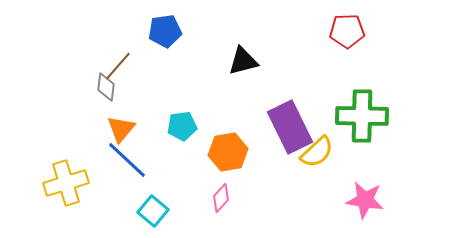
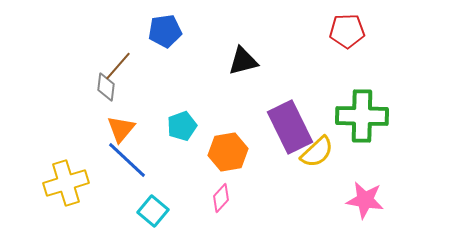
cyan pentagon: rotated 12 degrees counterclockwise
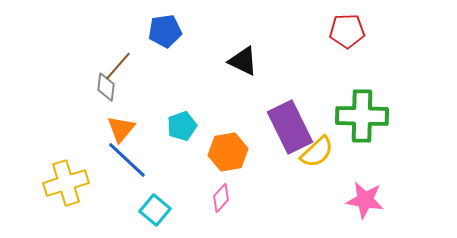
black triangle: rotated 40 degrees clockwise
cyan square: moved 2 px right, 1 px up
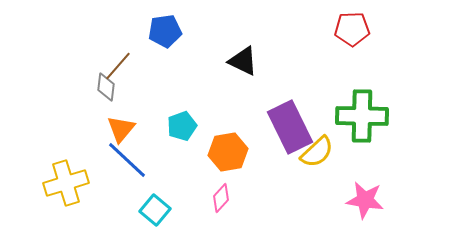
red pentagon: moved 5 px right, 2 px up
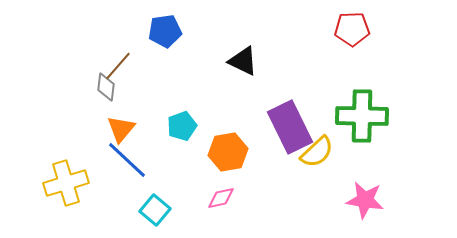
pink diamond: rotated 36 degrees clockwise
